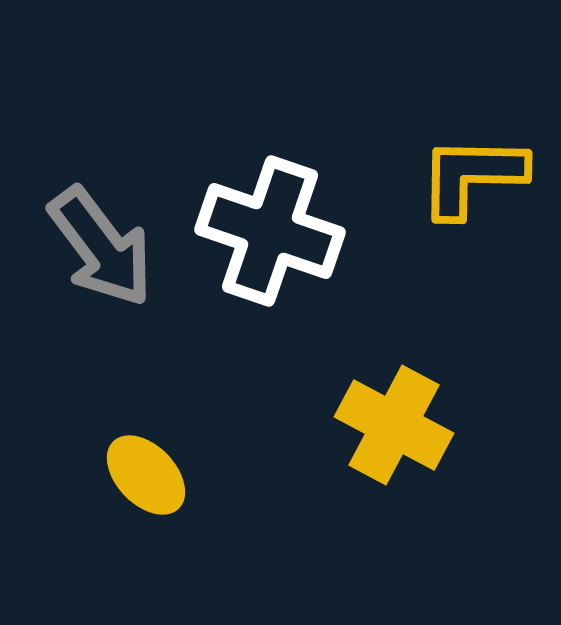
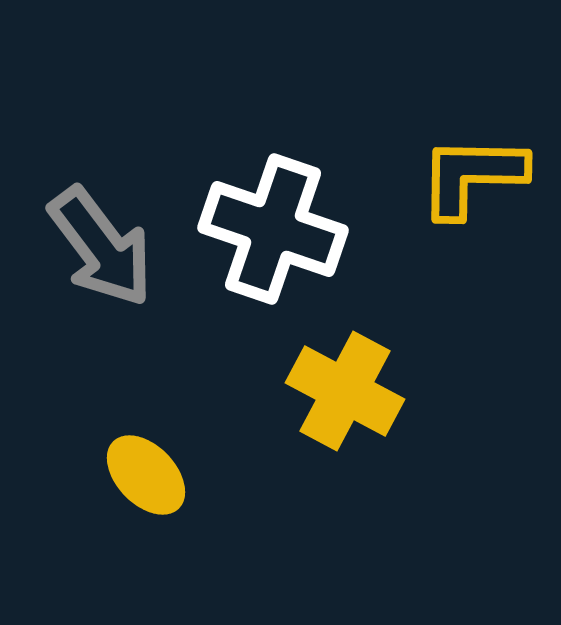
white cross: moved 3 px right, 2 px up
yellow cross: moved 49 px left, 34 px up
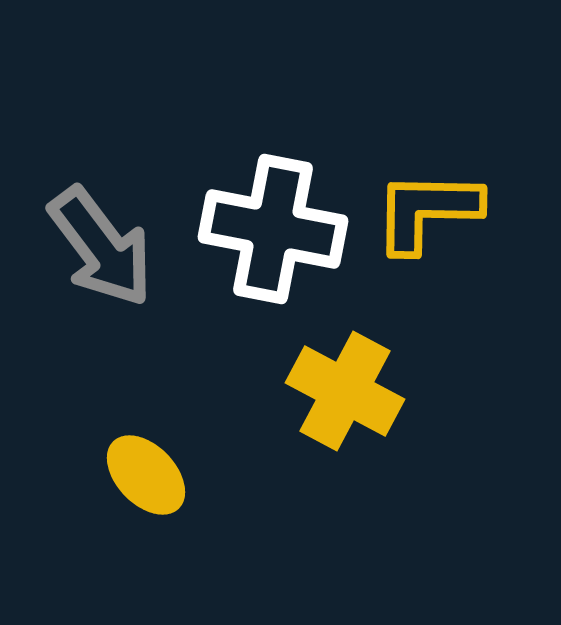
yellow L-shape: moved 45 px left, 35 px down
white cross: rotated 8 degrees counterclockwise
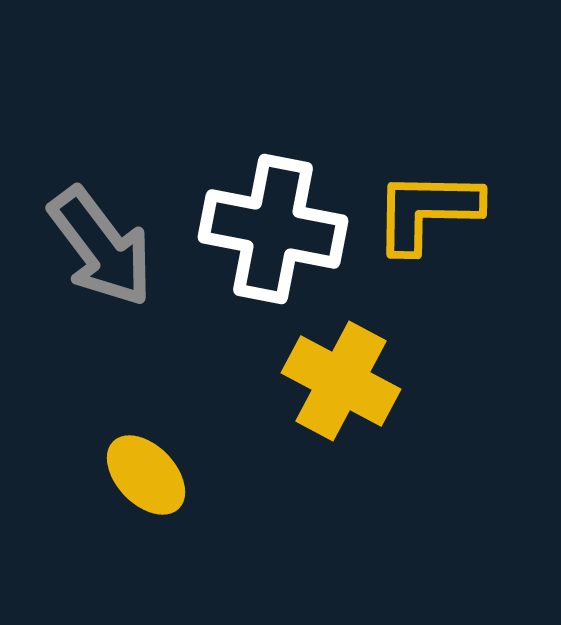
yellow cross: moved 4 px left, 10 px up
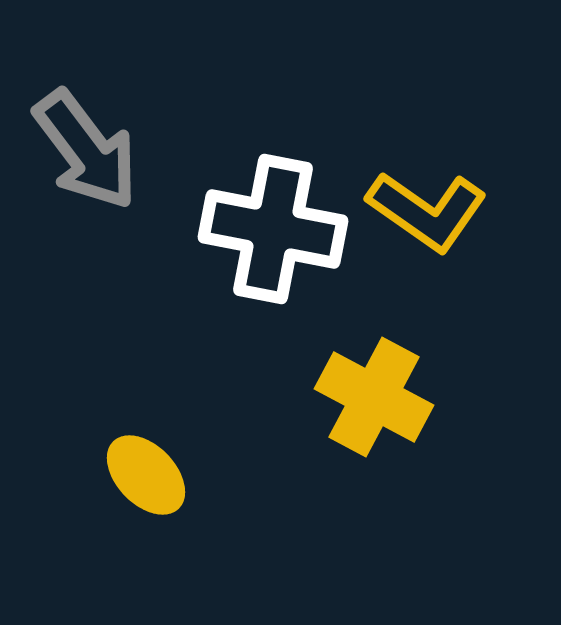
yellow L-shape: rotated 146 degrees counterclockwise
gray arrow: moved 15 px left, 97 px up
yellow cross: moved 33 px right, 16 px down
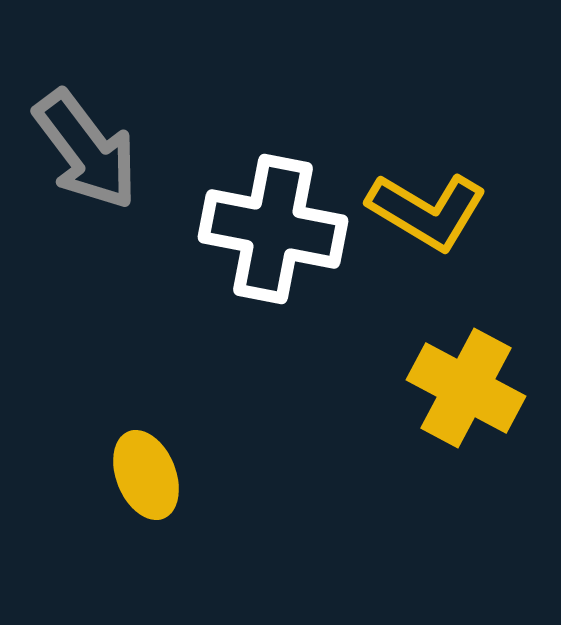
yellow L-shape: rotated 4 degrees counterclockwise
yellow cross: moved 92 px right, 9 px up
yellow ellipse: rotated 22 degrees clockwise
